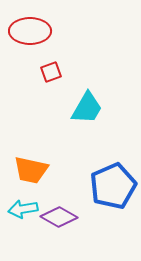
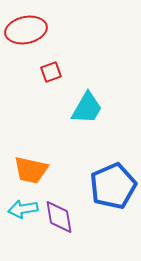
red ellipse: moved 4 px left, 1 px up; rotated 12 degrees counterclockwise
purple diamond: rotated 51 degrees clockwise
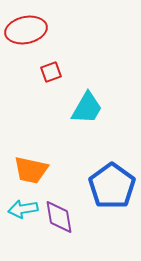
blue pentagon: moved 1 px left; rotated 12 degrees counterclockwise
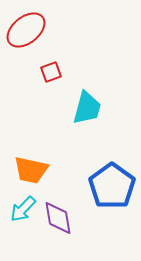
red ellipse: rotated 27 degrees counterclockwise
cyan trapezoid: rotated 15 degrees counterclockwise
cyan arrow: rotated 36 degrees counterclockwise
purple diamond: moved 1 px left, 1 px down
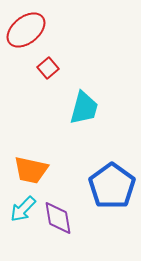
red square: moved 3 px left, 4 px up; rotated 20 degrees counterclockwise
cyan trapezoid: moved 3 px left
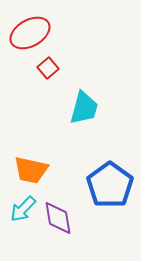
red ellipse: moved 4 px right, 3 px down; rotated 9 degrees clockwise
blue pentagon: moved 2 px left, 1 px up
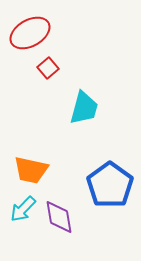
purple diamond: moved 1 px right, 1 px up
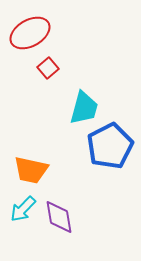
blue pentagon: moved 39 px up; rotated 9 degrees clockwise
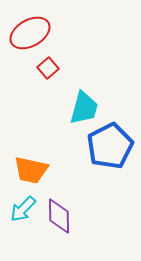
purple diamond: moved 1 px up; rotated 9 degrees clockwise
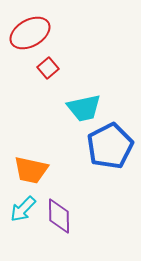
cyan trapezoid: rotated 63 degrees clockwise
